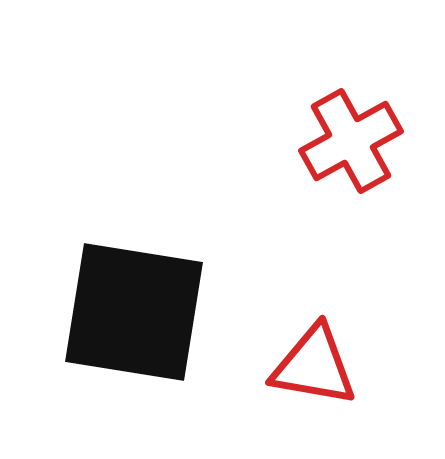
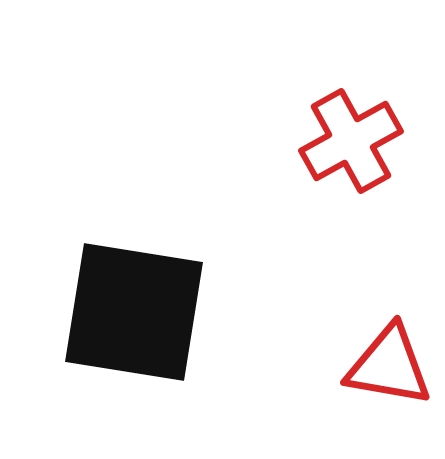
red triangle: moved 75 px right
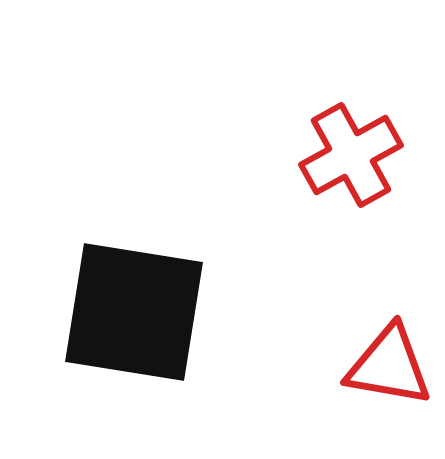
red cross: moved 14 px down
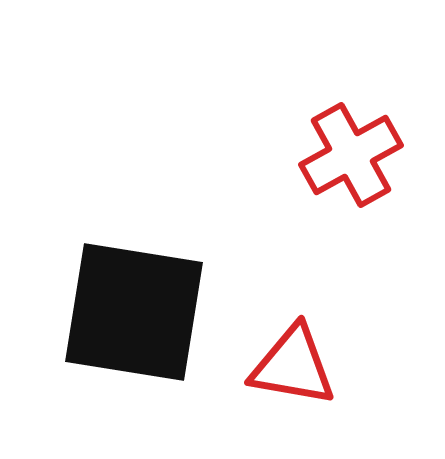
red triangle: moved 96 px left
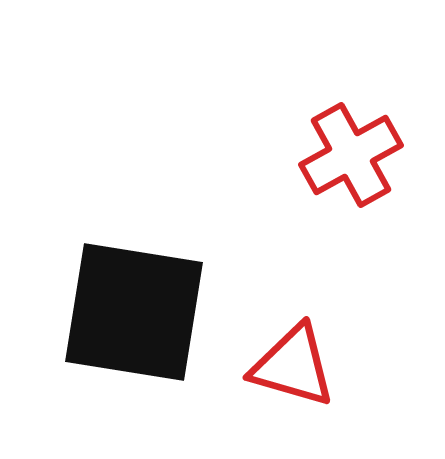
red triangle: rotated 6 degrees clockwise
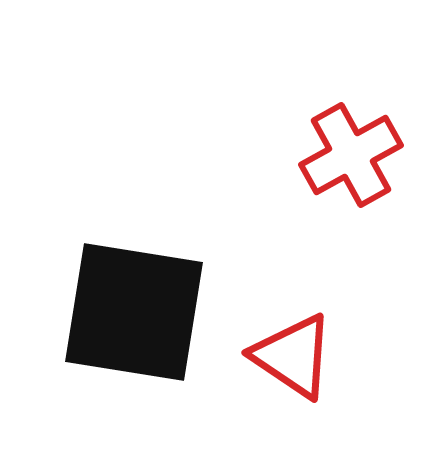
red triangle: moved 10 px up; rotated 18 degrees clockwise
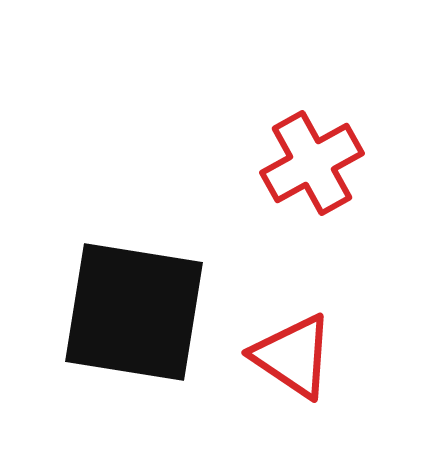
red cross: moved 39 px left, 8 px down
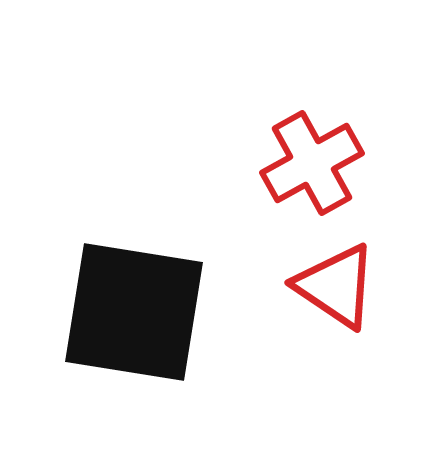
red triangle: moved 43 px right, 70 px up
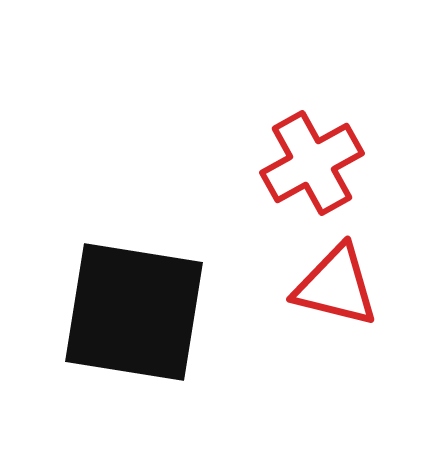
red triangle: rotated 20 degrees counterclockwise
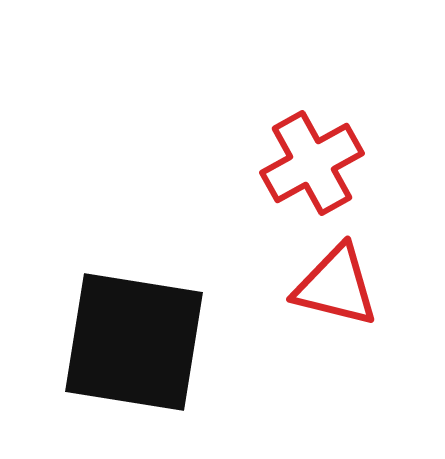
black square: moved 30 px down
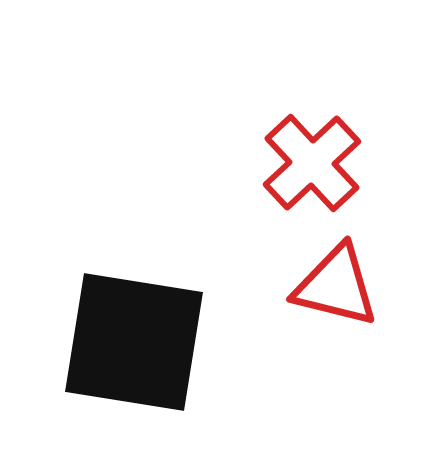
red cross: rotated 14 degrees counterclockwise
